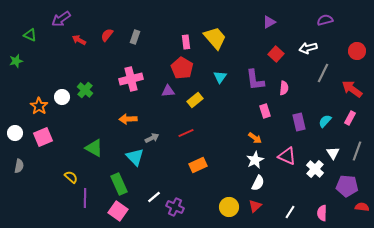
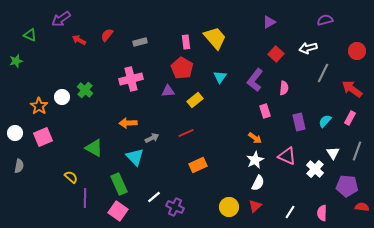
gray rectangle at (135, 37): moved 5 px right, 5 px down; rotated 56 degrees clockwise
purple L-shape at (255, 80): rotated 45 degrees clockwise
orange arrow at (128, 119): moved 4 px down
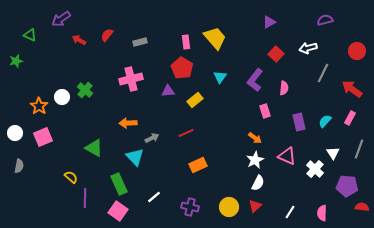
gray line at (357, 151): moved 2 px right, 2 px up
purple cross at (175, 207): moved 15 px right; rotated 12 degrees counterclockwise
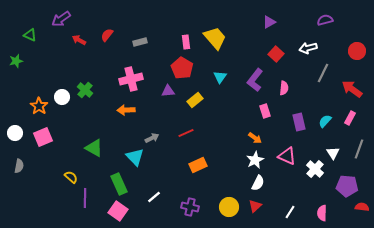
orange arrow at (128, 123): moved 2 px left, 13 px up
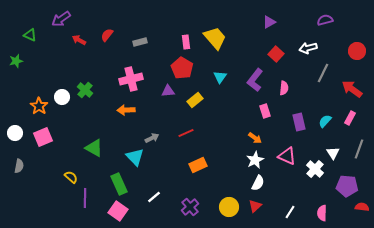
purple cross at (190, 207): rotated 36 degrees clockwise
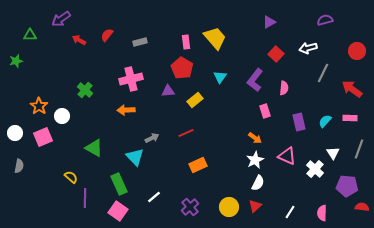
green triangle at (30, 35): rotated 24 degrees counterclockwise
white circle at (62, 97): moved 19 px down
pink rectangle at (350, 118): rotated 64 degrees clockwise
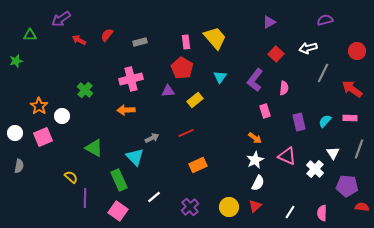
green rectangle at (119, 184): moved 4 px up
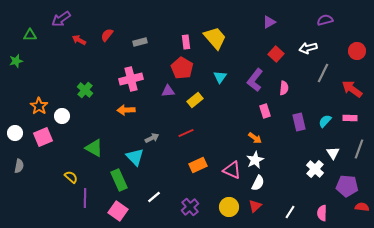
pink triangle at (287, 156): moved 55 px left, 14 px down
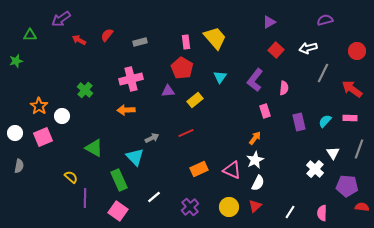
red square at (276, 54): moved 4 px up
orange arrow at (255, 138): rotated 88 degrees counterclockwise
orange rectangle at (198, 165): moved 1 px right, 4 px down
